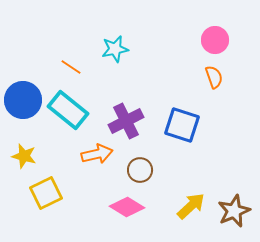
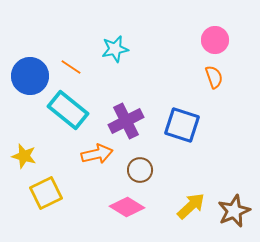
blue circle: moved 7 px right, 24 px up
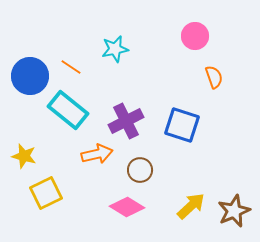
pink circle: moved 20 px left, 4 px up
